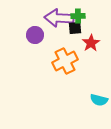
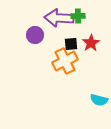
black square: moved 4 px left, 16 px down
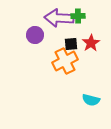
cyan semicircle: moved 8 px left
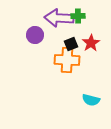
black square: rotated 16 degrees counterclockwise
orange cross: moved 2 px right, 1 px up; rotated 30 degrees clockwise
